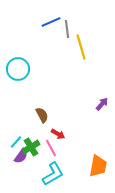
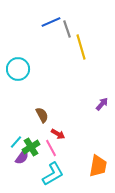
gray line: rotated 12 degrees counterclockwise
purple semicircle: moved 1 px right, 1 px down
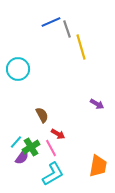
purple arrow: moved 5 px left; rotated 80 degrees clockwise
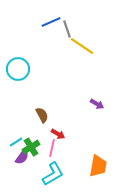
yellow line: moved 1 px right, 1 px up; rotated 40 degrees counterclockwise
cyan line: rotated 16 degrees clockwise
pink line: moved 1 px right; rotated 42 degrees clockwise
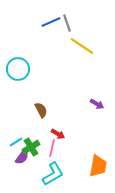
gray line: moved 6 px up
brown semicircle: moved 1 px left, 5 px up
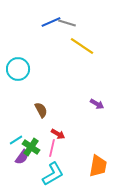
gray line: rotated 54 degrees counterclockwise
cyan line: moved 2 px up
green cross: rotated 24 degrees counterclockwise
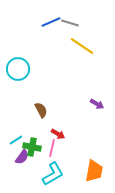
gray line: moved 3 px right
green cross: moved 1 px right; rotated 24 degrees counterclockwise
orange trapezoid: moved 4 px left, 5 px down
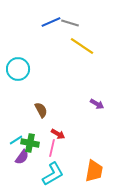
green cross: moved 2 px left, 4 px up
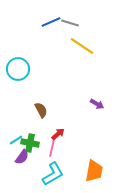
red arrow: rotated 72 degrees counterclockwise
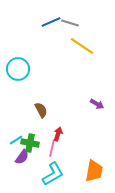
red arrow: rotated 32 degrees counterclockwise
